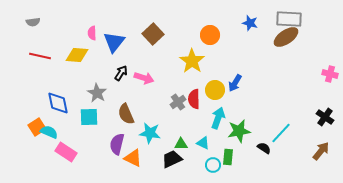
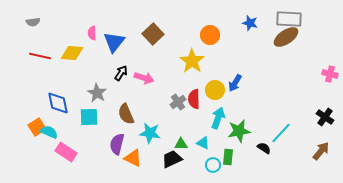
yellow diamond: moved 5 px left, 2 px up
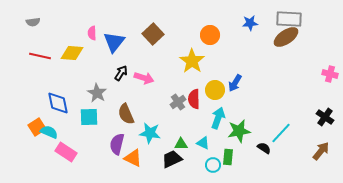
blue star: rotated 21 degrees counterclockwise
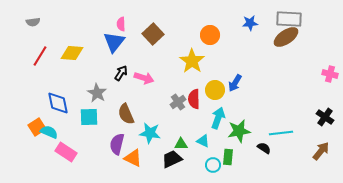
pink semicircle: moved 29 px right, 9 px up
red line: rotated 70 degrees counterclockwise
cyan line: rotated 40 degrees clockwise
cyan triangle: moved 2 px up
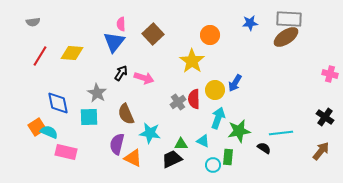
pink rectangle: rotated 20 degrees counterclockwise
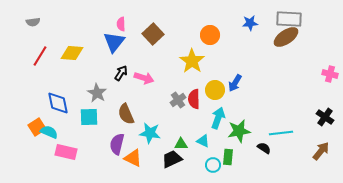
gray cross: moved 2 px up
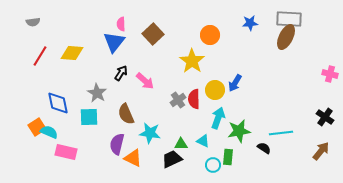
brown ellipse: rotated 30 degrees counterclockwise
pink arrow: moved 1 px right, 3 px down; rotated 24 degrees clockwise
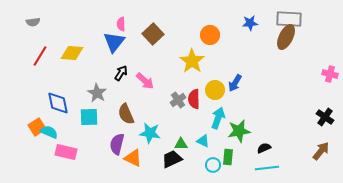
cyan line: moved 14 px left, 35 px down
black semicircle: rotated 56 degrees counterclockwise
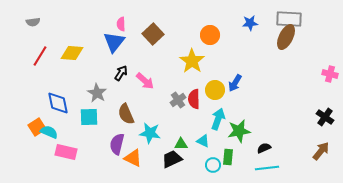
cyan arrow: moved 1 px down
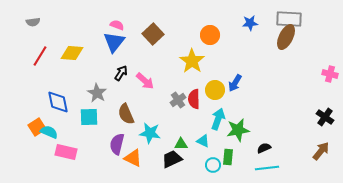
pink semicircle: moved 4 px left, 1 px down; rotated 112 degrees clockwise
blue diamond: moved 1 px up
green star: moved 1 px left, 1 px up
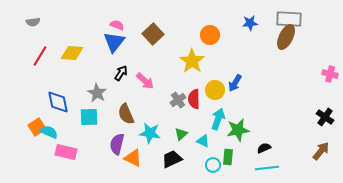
green triangle: moved 10 px up; rotated 40 degrees counterclockwise
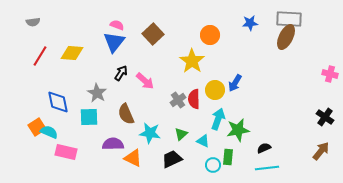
purple semicircle: moved 4 px left; rotated 75 degrees clockwise
